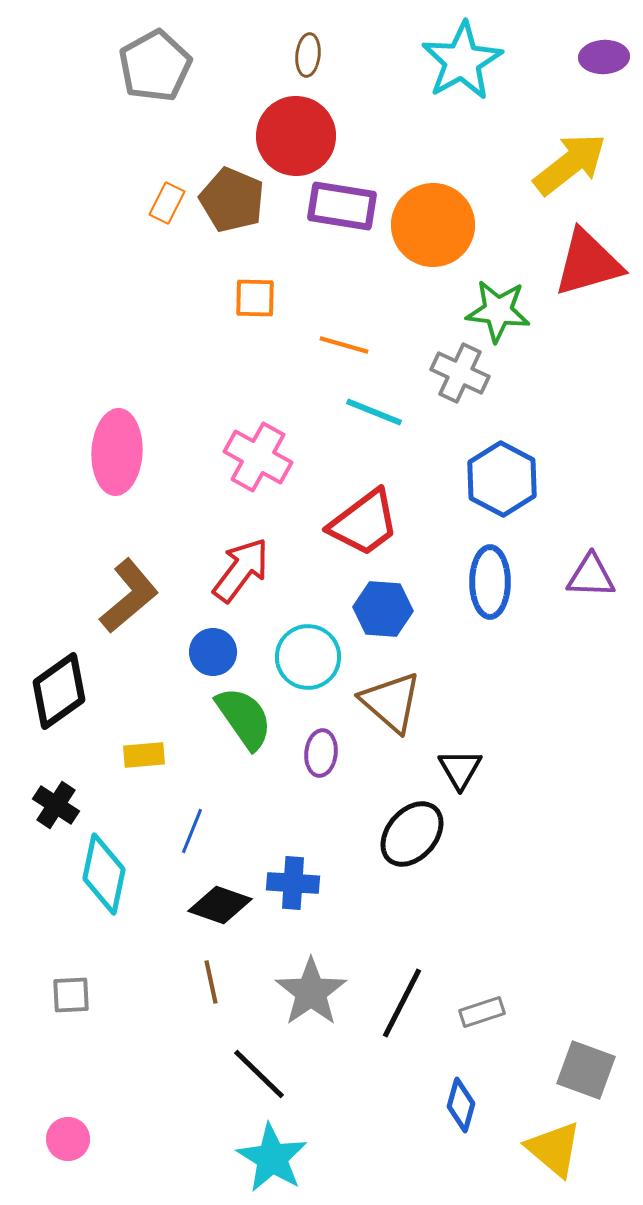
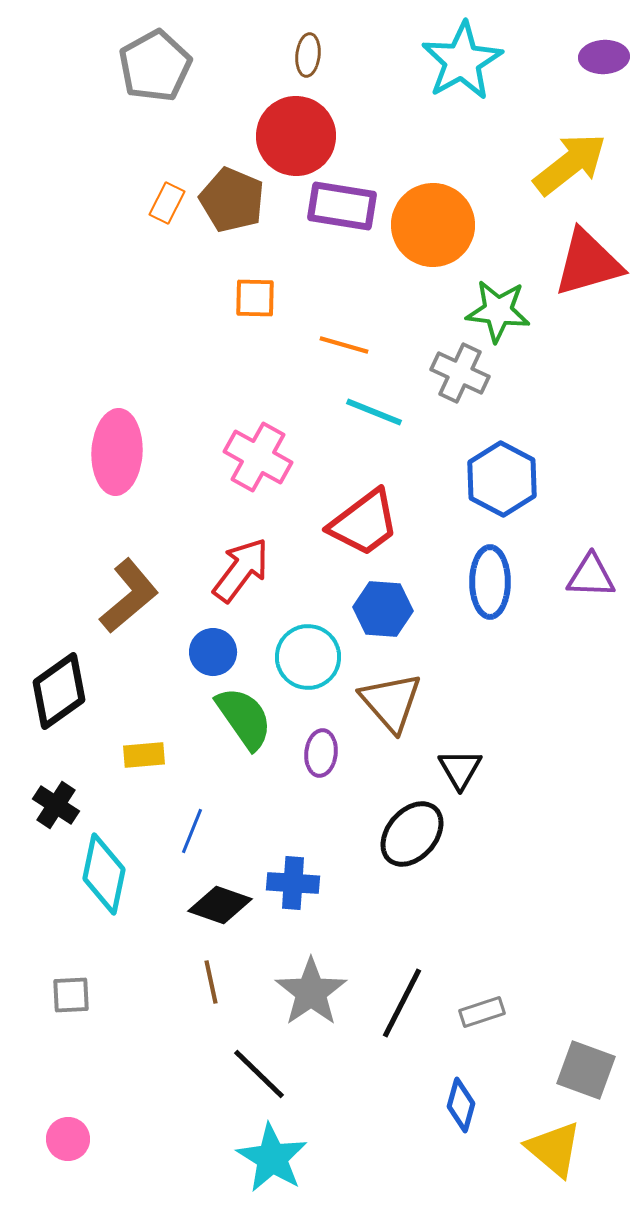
brown triangle at (391, 702): rotated 8 degrees clockwise
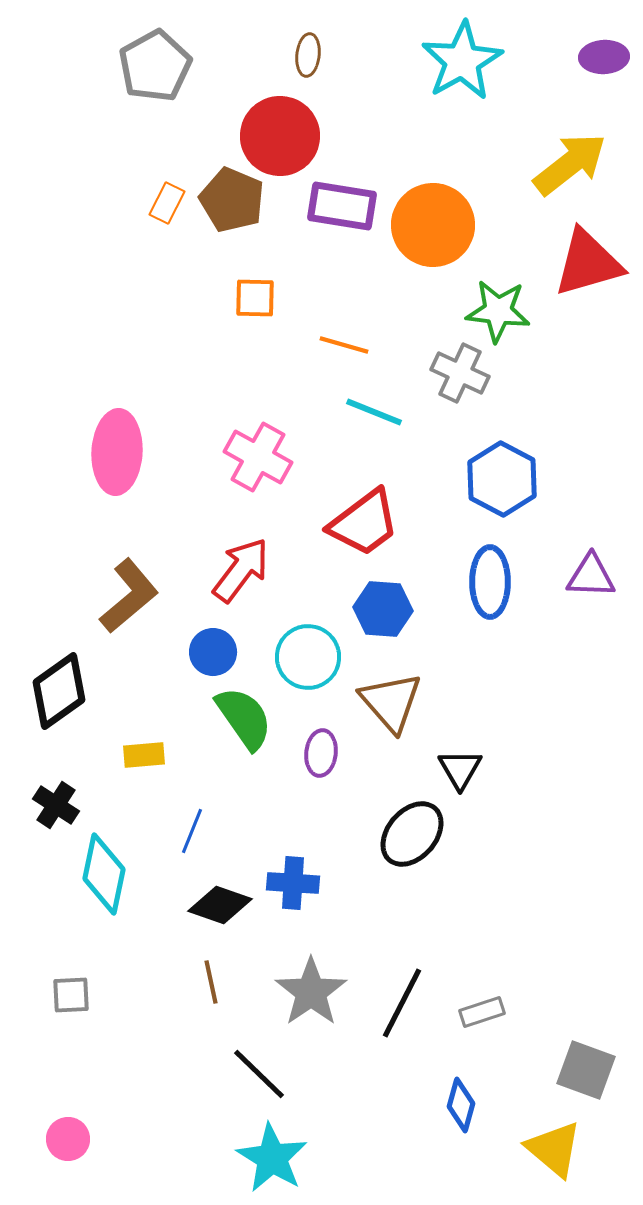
red circle at (296, 136): moved 16 px left
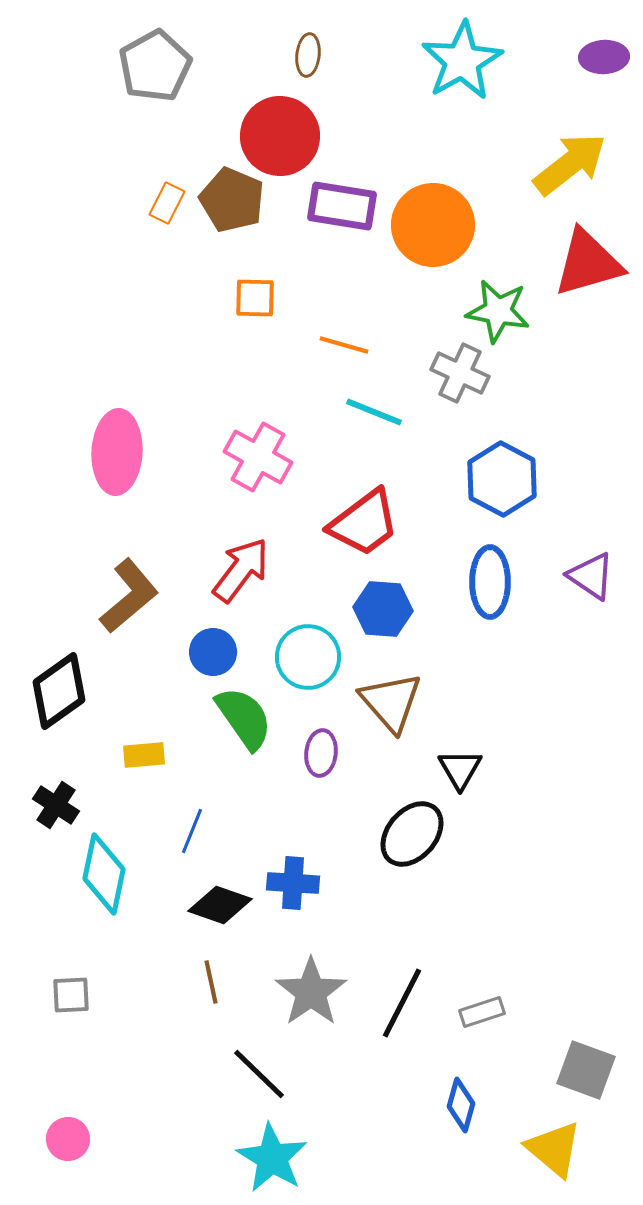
green star at (498, 311): rotated 4 degrees clockwise
purple triangle at (591, 576): rotated 32 degrees clockwise
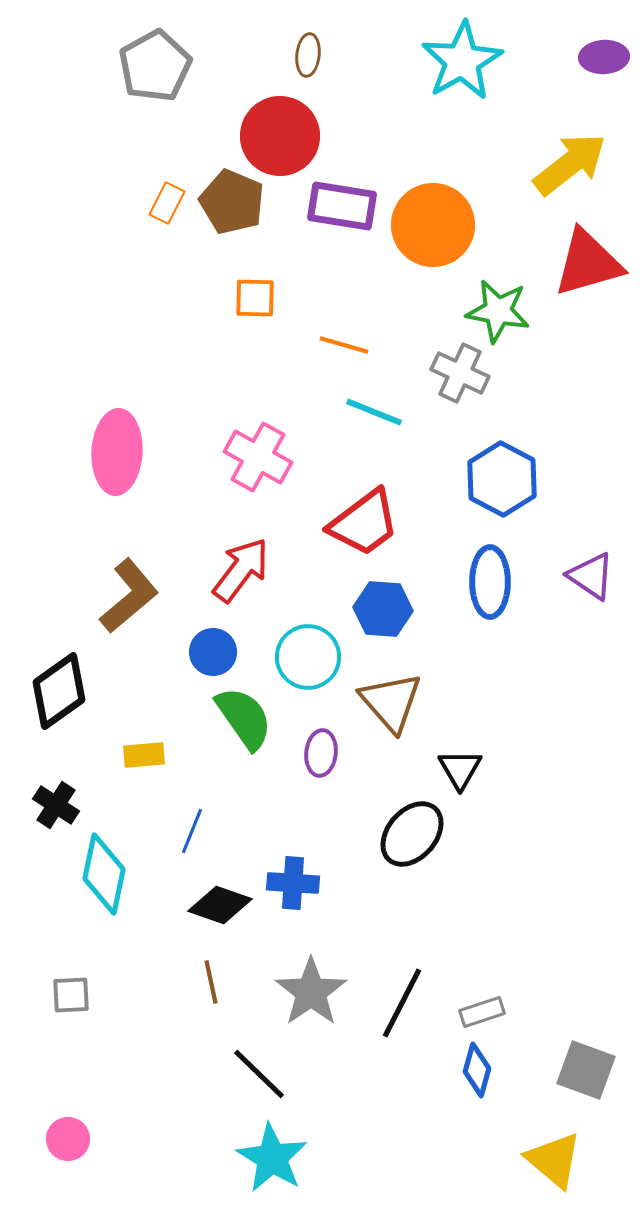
brown pentagon at (232, 200): moved 2 px down
blue diamond at (461, 1105): moved 16 px right, 35 px up
yellow triangle at (554, 1149): moved 11 px down
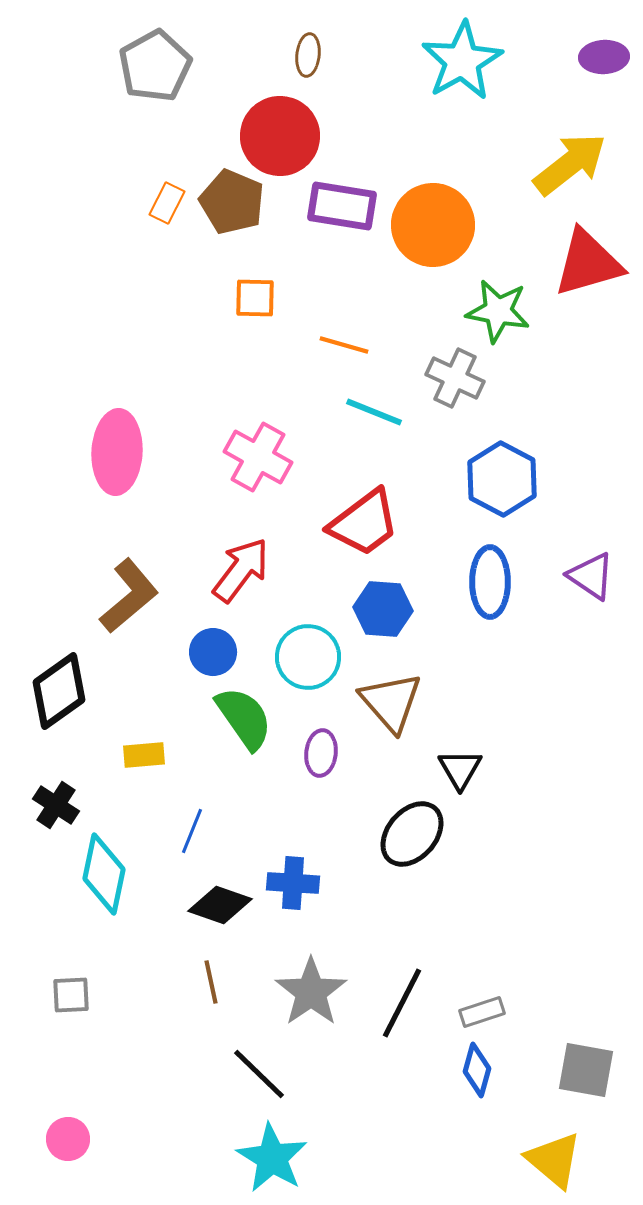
gray cross at (460, 373): moved 5 px left, 5 px down
gray square at (586, 1070): rotated 10 degrees counterclockwise
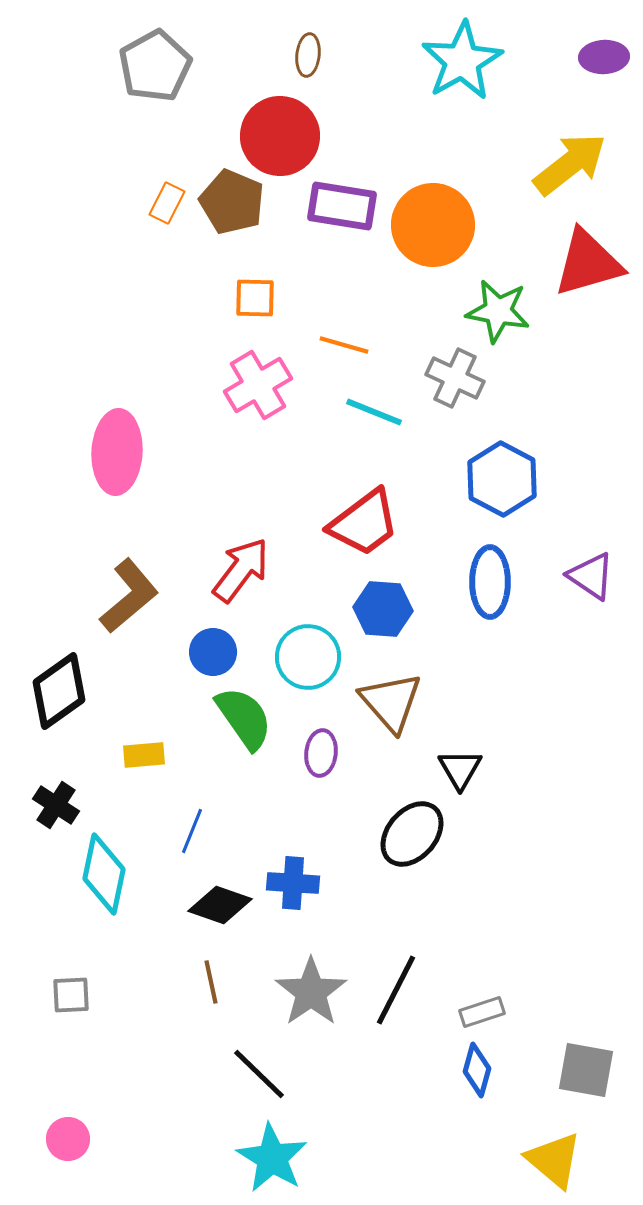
pink cross at (258, 457): moved 72 px up; rotated 30 degrees clockwise
black line at (402, 1003): moved 6 px left, 13 px up
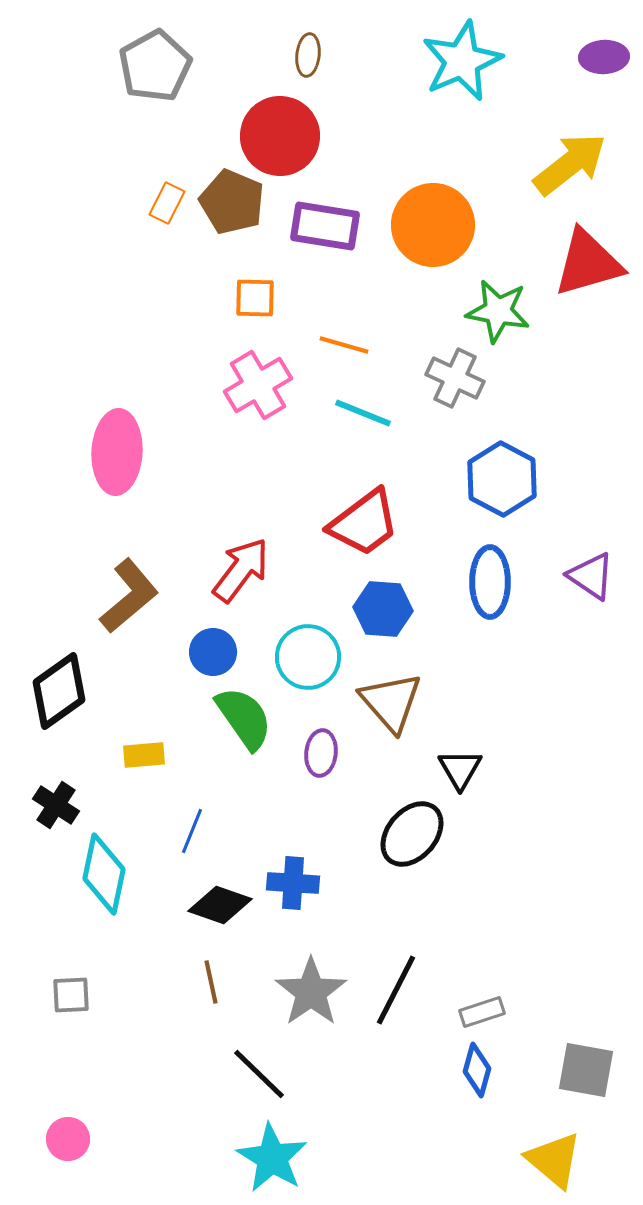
cyan star at (462, 61): rotated 6 degrees clockwise
purple rectangle at (342, 206): moved 17 px left, 20 px down
cyan line at (374, 412): moved 11 px left, 1 px down
